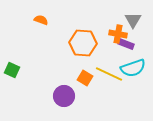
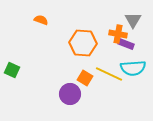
cyan semicircle: rotated 15 degrees clockwise
purple circle: moved 6 px right, 2 px up
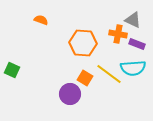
gray triangle: rotated 36 degrees counterclockwise
purple rectangle: moved 11 px right
yellow line: rotated 12 degrees clockwise
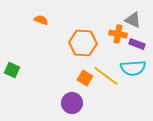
yellow line: moved 3 px left, 2 px down
purple circle: moved 2 px right, 9 px down
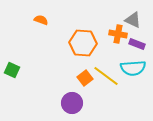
orange square: rotated 21 degrees clockwise
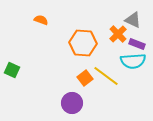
orange cross: rotated 36 degrees clockwise
cyan semicircle: moved 7 px up
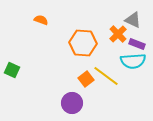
orange square: moved 1 px right, 1 px down
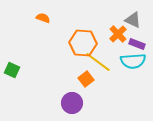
orange semicircle: moved 2 px right, 2 px up
yellow line: moved 8 px left, 14 px up
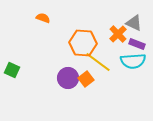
gray triangle: moved 1 px right, 3 px down
purple circle: moved 4 px left, 25 px up
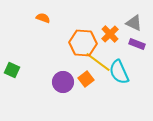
orange cross: moved 8 px left
cyan semicircle: moved 14 px left, 11 px down; rotated 70 degrees clockwise
purple circle: moved 5 px left, 4 px down
